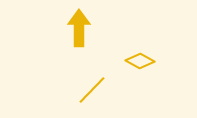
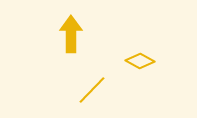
yellow arrow: moved 8 px left, 6 px down
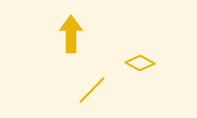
yellow diamond: moved 2 px down
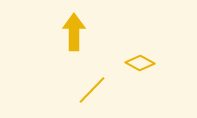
yellow arrow: moved 3 px right, 2 px up
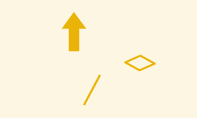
yellow line: rotated 16 degrees counterclockwise
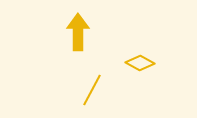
yellow arrow: moved 4 px right
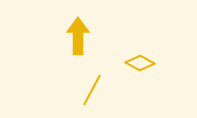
yellow arrow: moved 4 px down
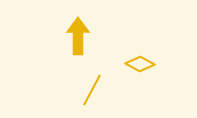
yellow diamond: moved 1 px down
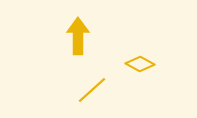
yellow line: rotated 20 degrees clockwise
